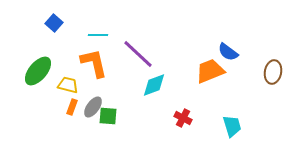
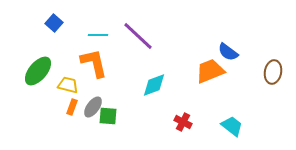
purple line: moved 18 px up
red cross: moved 4 px down
cyan trapezoid: rotated 35 degrees counterclockwise
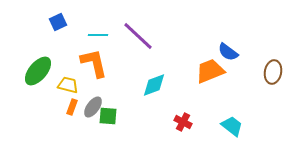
blue square: moved 4 px right, 1 px up; rotated 24 degrees clockwise
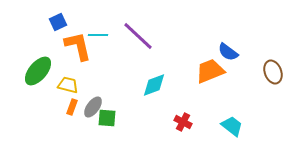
orange L-shape: moved 16 px left, 17 px up
brown ellipse: rotated 30 degrees counterclockwise
green square: moved 1 px left, 2 px down
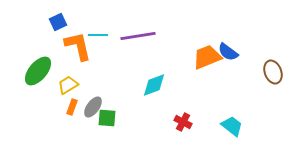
purple line: rotated 52 degrees counterclockwise
orange trapezoid: moved 3 px left, 14 px up
yellow trapezoid: rotated 45 degrees counterclockwise
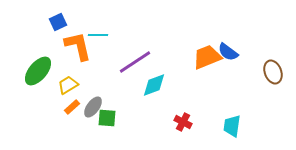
purple line: moved 3 px left, 26 px down; rotated 24 degrees counterclockwise
orange rectangle: rotated 28 degrees clockwise
cyan trapezoid: rotated 120 degrees counterclockwise
